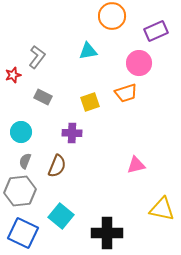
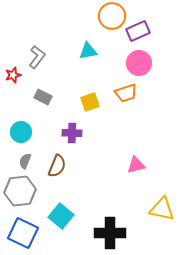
purple rectangle: moved 18 px left
black cross: moved 3 px right
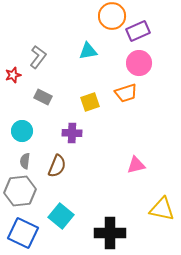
gray L-shape: moved 1 px right
cyan circle: moved 1 px right, 1 px up
gray semicircle: rotated 14 degrees counterclockwise
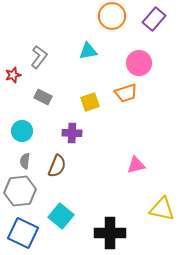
purple rectangle: moved 16 px right, 12 px up; rotated 25 degrees counterclockwise
gray L-shape: moved 1 px right
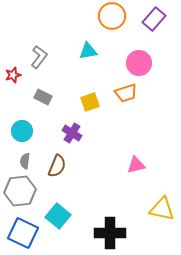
purple cross: rotated 30 degrees clockwise
cyan square: moved 3 px left
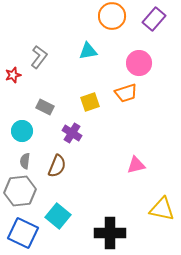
gray rectangle: moved 2 px right, 10 px down
